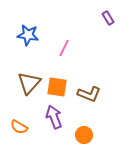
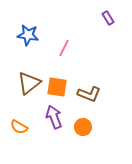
brown triangle: rotated 10 degrees clockwise
orange circle: moved 1 px left, 8 px up
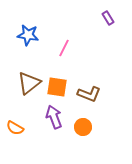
orange semicircle: moved 4 px left, 1 px down
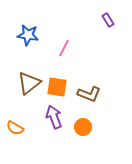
purple rectangle: moved 2 px down
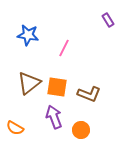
orange circle: moved 2 px left, 3 px down
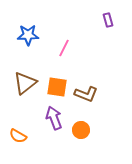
purple rectangle: rotated 16 degrees clockwise
blue star: rotated 10 degrees counterclockwise
brown triangle: moved 4 px left
brown L-shape: moved 3 px left
purple arrow: moved 1 px down
orange semicircle: moved 3 px right, 8 px down
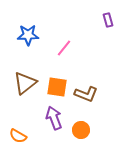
pink line: rotated 12 degrees clockwise
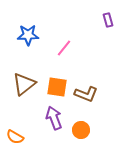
brown triangle: moved 1 px left, 1 px down
orange semicircle: moved 3 px left, 1 px down
